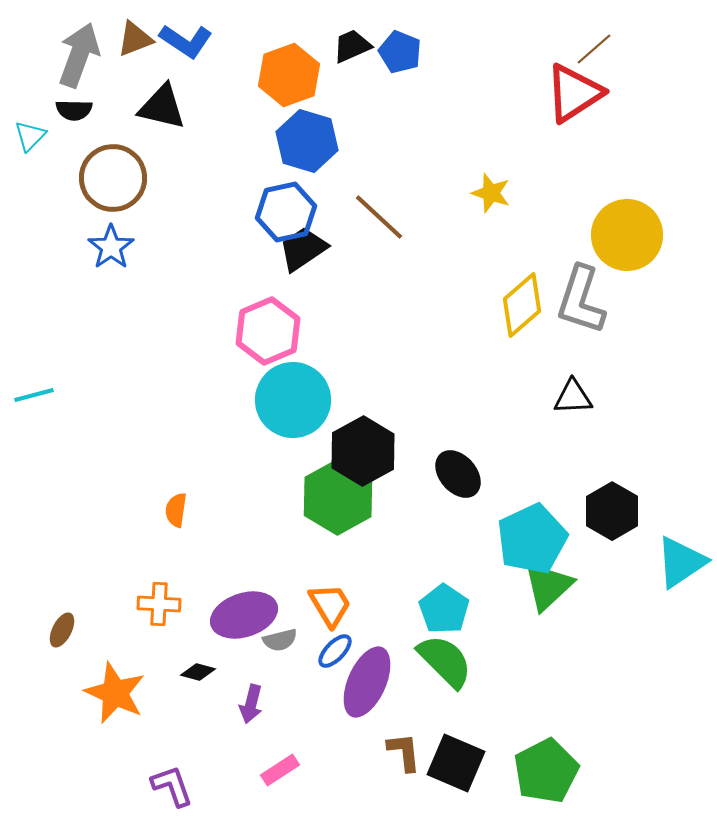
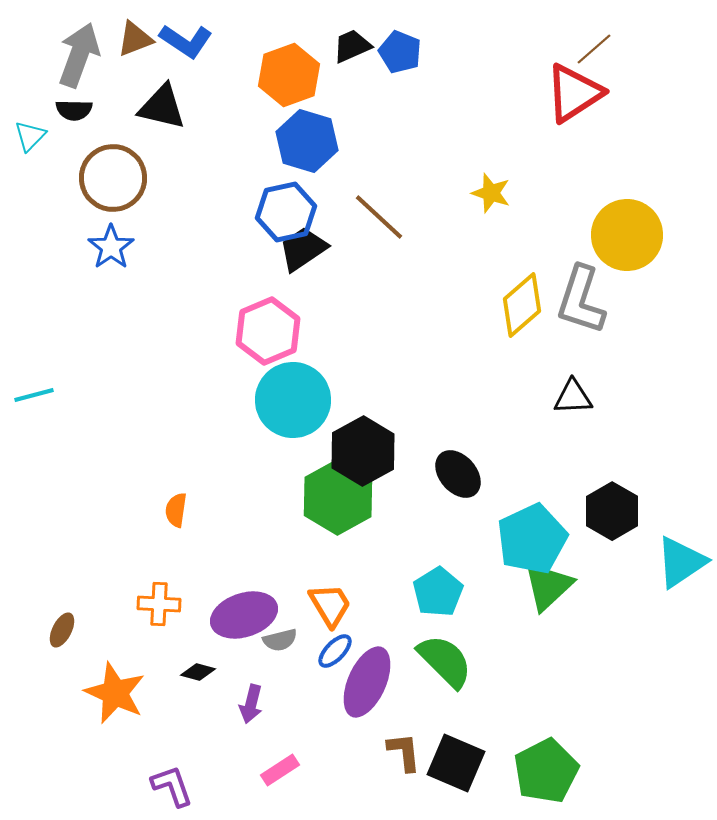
cyan pentagon at (444, 609): moved 6 px left, 17 px up; rotated 6 degrees clockwise
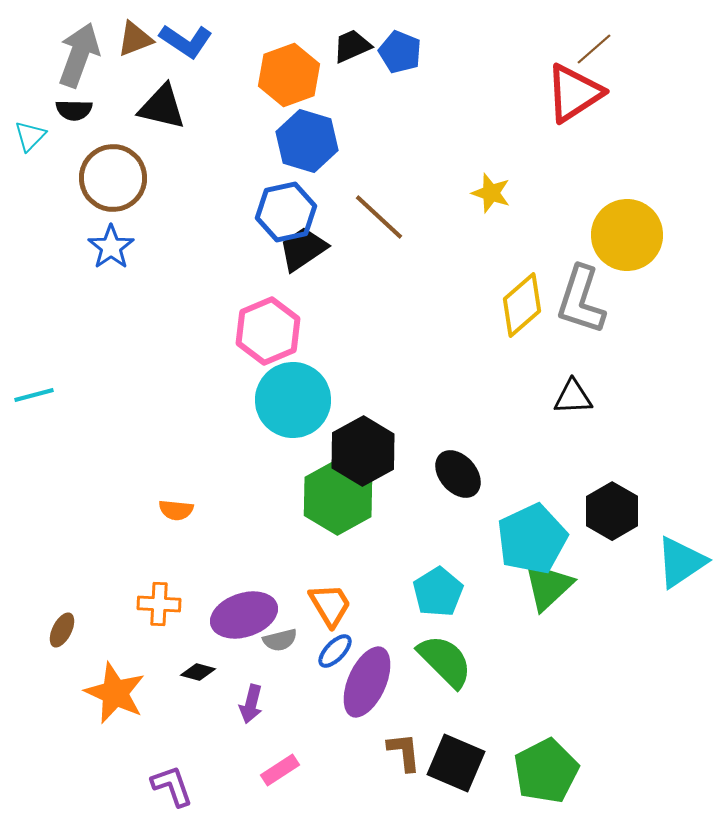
orange semicircle at (176, 510): rotated 92 degrees counterclockwise
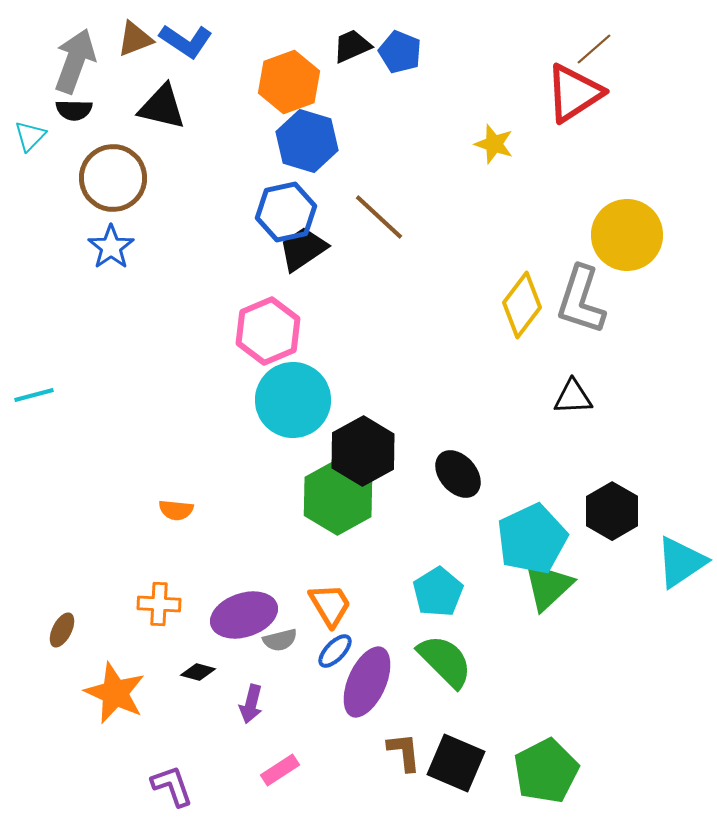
gray arrow at (79, 55): moved 4 px left, 6 px down
orange hexagon at (289, 75): moved 7 px down
yellow star at (491, 193): moved 3 px right, 49 px up
yellow diamond at (522, 305): rotated 12 degrees counterclockwise
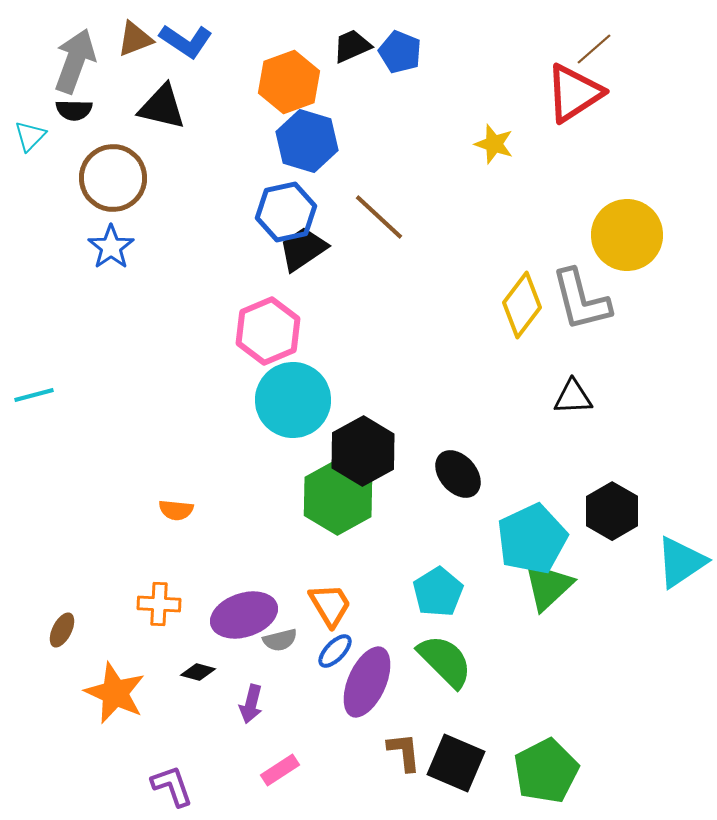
gray L-shape at (581, 300): rotated 32 degrees counterclockwise
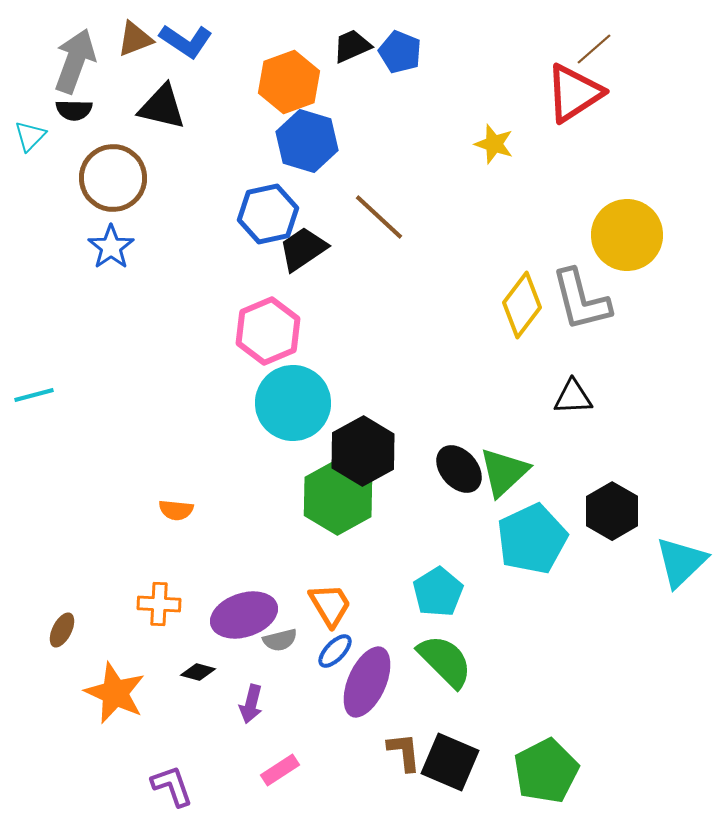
blue hexagon at (286, 212): moved 18 px left, 2 px down
cyan circle at (293, 400): moved 3 px down
black ellipse at (458, 474): moved 1 px right, 5 px up
cyan triangle at (681, 562): rotated 10 degrees counterclockwise
green triangle at (548, 586): moved 44 px left, 114 px up
black square at (456, 763): moved 6 px left, 1 px up
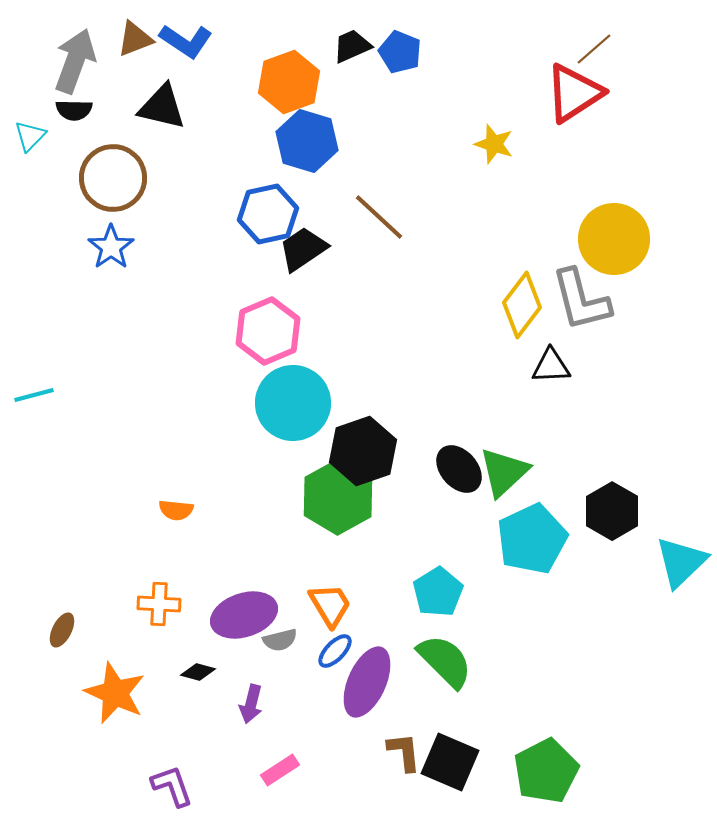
yellow circle at (627, 235): moved 13 px left, 4 px down
black triangle at (573, 397): moved 22 px left, 31 px up
black hexagon at (363, 451): rotated 10 degrees clockwise
